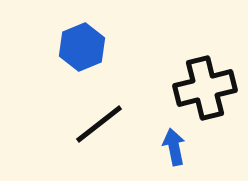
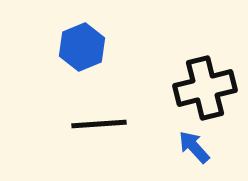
black line: rotated 34 degrees clockwise
blue arrow: moved 20 px right; rotated 30 degrees counterclockwise
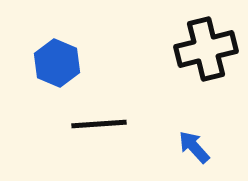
blue hexagon: moved 25 px left, 16 px down; rotated 15 degrees counterclockwise
black cross: moved 1 px right, 39 px up
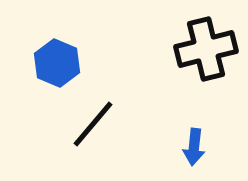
black line: moved 6 px left; rotated 46 degrees counterclockwise
blue arrow: rotated 132 degrees counterclockwise
